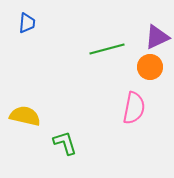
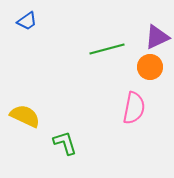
blue trapezoid: moved 2 px up; rotated 50 degrees clockwise
yellow semicircle: rotated 12 degrees clockwise
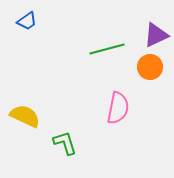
purple triangle: moved 1 px left, 2 px up
pink semicircle: moved 16 px left
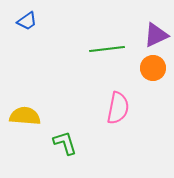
green line: rotated 8 degrees clockwise
orange circle: moved 3 px right, 1 px down
yellow semicircle: rotated 20 degrees counterclockwise
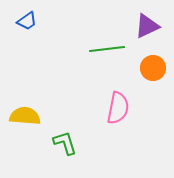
purple triangle: moved 9 px left, 9 px up
